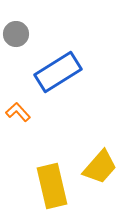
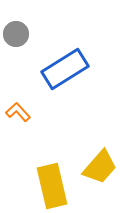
blue rectangle: moved 7 px right, 3 px up
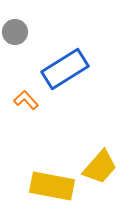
gray circle: moved 1 px left, 2 px up
orange L-shape: moved 8 px right, 12 px up
yellow rectangle: rotated 66 degrees counterclockwise
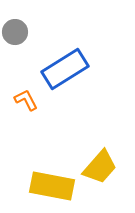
orange L-shape: rotated 15 degrees clockwise
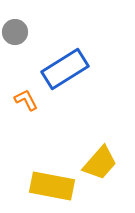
yellow trapezoid: moved 4 px up
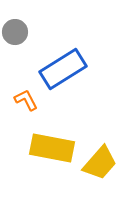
blue rectangle: moved 2 px left
yellow rectangle: moved 38 px up
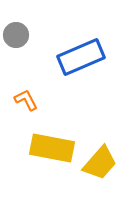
gray circle: moved 1 px right, 3 px down
blue rectangle: moved 18 px right, 12 px up; rotated 9 degrees clockwise
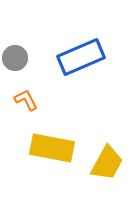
gray circle: moved 1 px left, 23 px down
yellow trapezoid: moved 7 px right; rotated 12 degrees counterclockwise
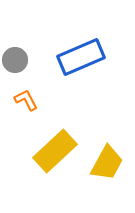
gray circle: moved 2 px down
yellow rectangle: moved 3 px right, 3 px down; rotated 54 degrees counterclockwise
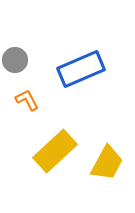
blue rectangle: moved 12 px down
orange L-shape: moved 1 px right
